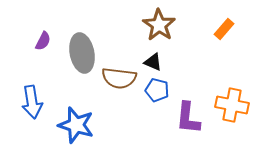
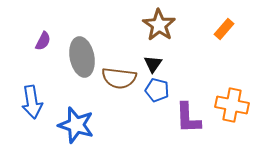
gray ellipse: moved 4 px down
black triangle: moved 2 px down; rotated 42 degrees clockwise
purple L-shape: rotated 8 degrees counterclockwise
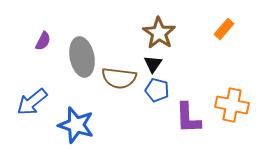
brown star: moved 8 px down
blue arrow: rotated 60 degrees clockwise
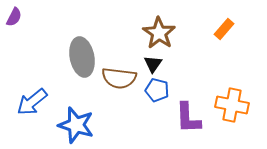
purple semicircle: moved 29 px left, 24 px up
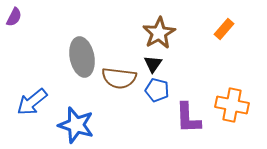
brown star: rotated 8 degrees clockwise
